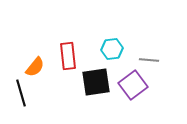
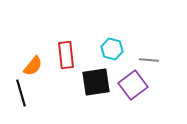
cyan hexagon: rotated 20 degrees clockwise
red rectangle: moved 2 px left, 1 px up
orange semicircle: moved 2 px left, 1 px up
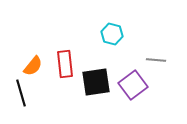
cyan hexagon: moved 15 px up
red rectangle: moved 1 px left, 9 px down
gray line: moved 7 px right
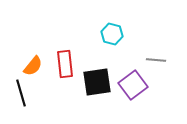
black square: moved 1 px right
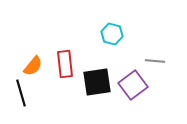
gray line: moved 1 px left, 1 px down
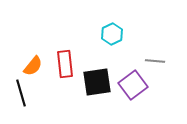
cyan hexagon: rotated 20 degrees clockwise
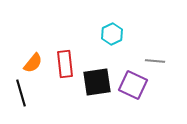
orange semicircle: moved 3 px up
purple square: rotated 28 degrees counterclockwise
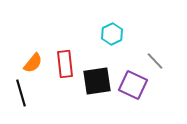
gray line: rotated 42 degrees clockwise
black square: moved 1 px up
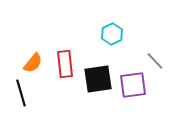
black square: moved 1 px right, 2 px up
purple square: rotated 32 degrees counterclockwise
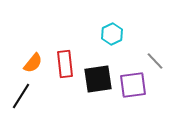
black line: moved 3 px down; rotated 48 degrees clockwise
